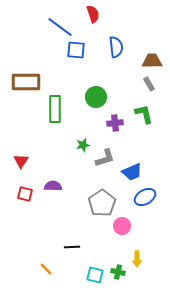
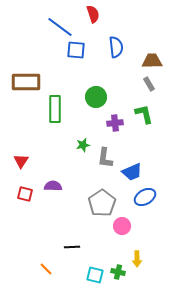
gray L-shape: rotated 115 degrees clockwise
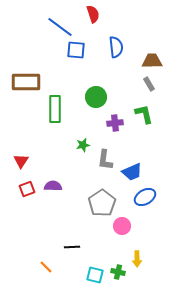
gray L-shape: moved 2 px down
red square: moved 2 px right, 5 px up; rotated 35 degrees counterclockwise
orange line: moved 2 px up
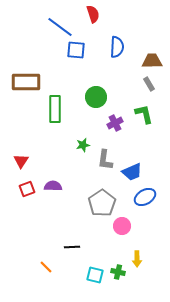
blue semicircle: moved 1 px right; rotated 10 degrees clockwise
purple cross: rotated 21 degrees counterclockwise
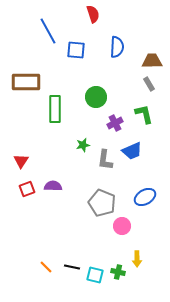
blue line: moved 12 px left, 4 px down; rotated 24 degrees clockwise
blue trapezoid: moved 21 px up
gray pentagon: rotated 16 degrees counterclockwise
black line: moved 20 px down; rotated 14 degrees clockwise
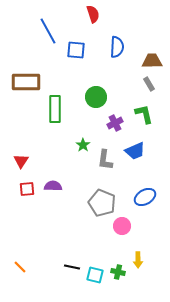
green star: rotated 24 degrees counterclockwise
blue trapezoid: moved 3 px right
red square: rotated 14 degrees clockwise
yellow arrow: moved 1 px right, 1 px down
orange line: moved 26 px left
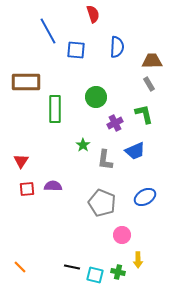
pink circle: moved 9 px down
